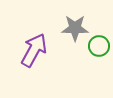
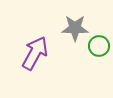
purple arrow: moved 1 px right, 3 px down
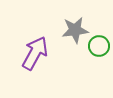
gray star: moved 2 px down; rotated 8 degrees counterclockwise
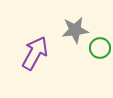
green circle: moved 1 px right, 2 px down
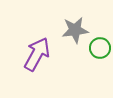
purple arrow: moved 2 px right, 1 px down
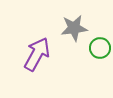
gray star: moved 1 px left, 2 px up
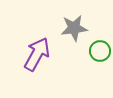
green circle: moved 3 px down
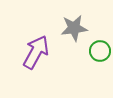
purple arrow: moved 1 px left, 2 px up
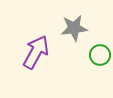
green circle: moved 4 px down
